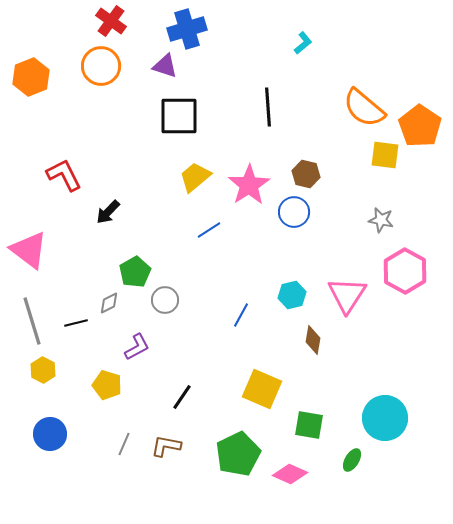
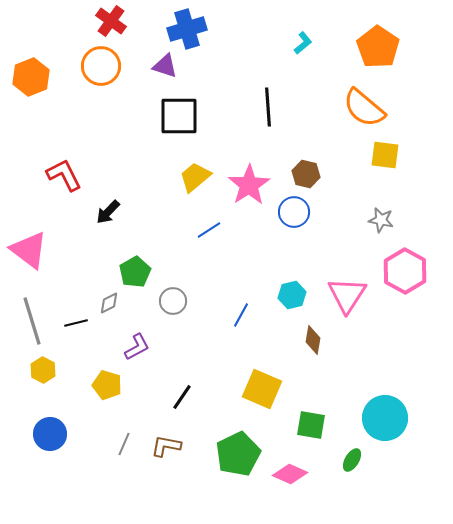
orange pentagon at (420, 126): moved 42 px left, 79 px up
gray circle at (165, 300): moved 8 px right, 1 px down
green square at (309, 425): moved 2 px right
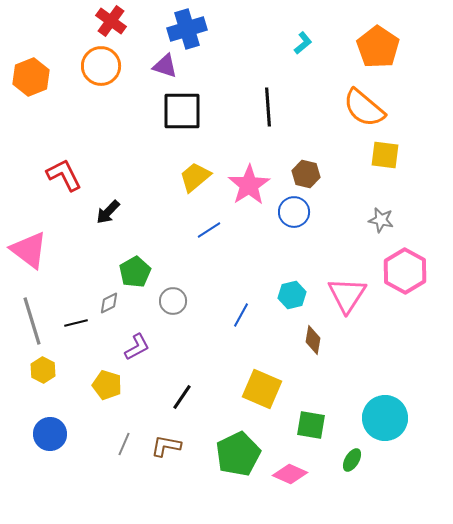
black square at (179, 116): moved 3 px right, 5 px up
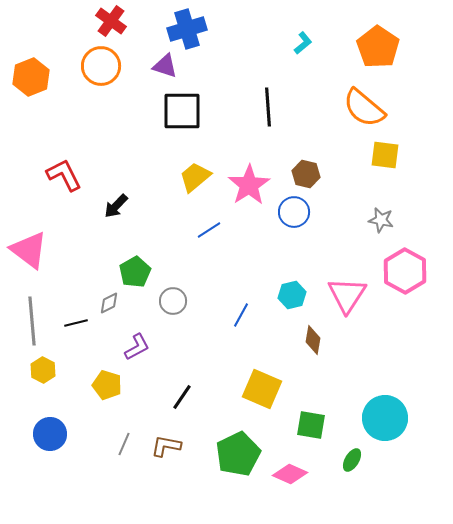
black arrow at (108, 212): moved 8 px right, 6 px up
gray line at (32, 321): rotated 12 degrees clockwise
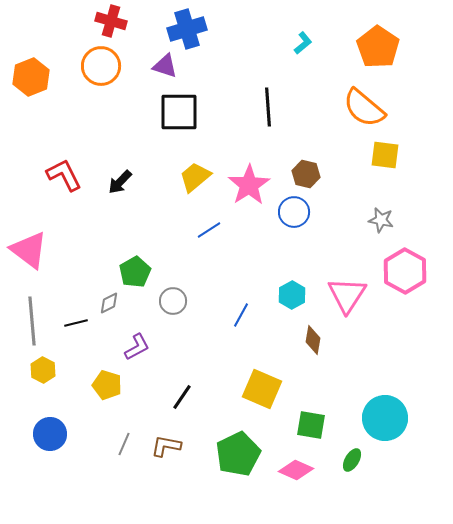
red cross at (111, 21): rotated 20 degrees counterclockwise
black square at (182, 111): moved 3 px left, 1 px down
black arrow at (116, 206): moved 4 px right, 24 px up
cyan hexagon at (292, 295): rotated 16 degrees counterclockwise
pink diamond at (290, 474): moved 6 px right, 4 px up
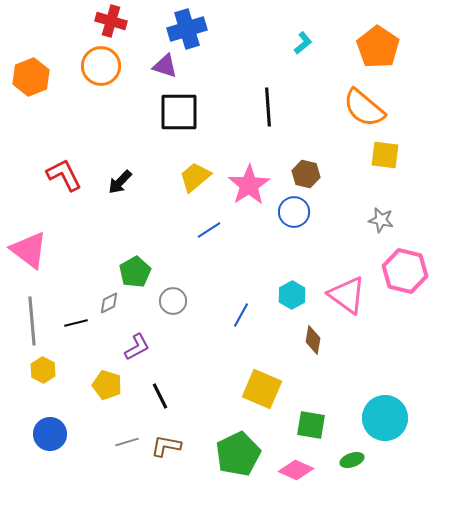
pink hexagon at (405, 271): rotated 15 degrees counterclockwise
pink triangle at (347, 295): rotated 27 degrees counterclockwise
black line at (182, 397): moved 22 px left, 1 px up; rotated 60 degrees counterclockwise
gray line at (124, 444): moved 3 px right, 2 px up; rotated 50 degrees clockwise
green ellipse at (352, 460): rotated 40 degrees clockwise
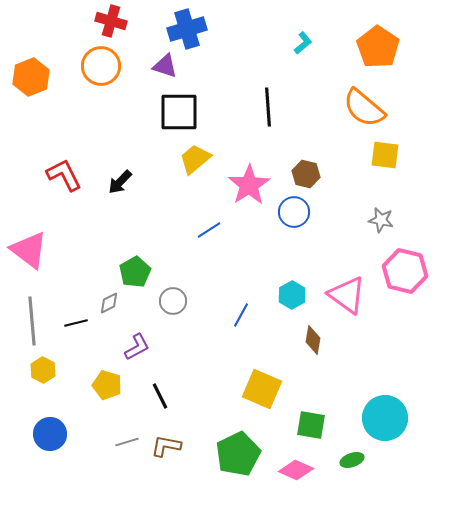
yellow trapezoid at (195, 177): moved 18 px up
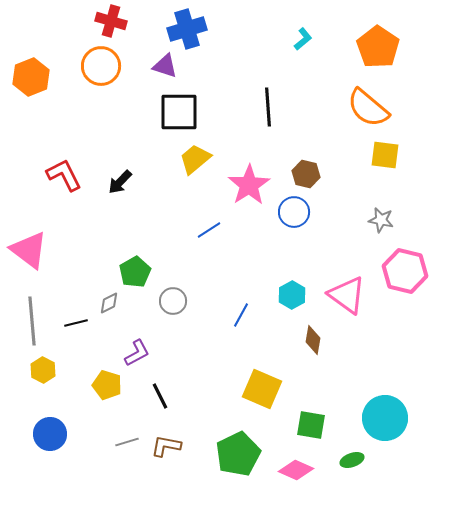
cyan L-shape at (303, 43): moved 4 px up
orange semicircle at (364, 108): moved 4 px right
purple L-shape at (137, 347): moved 6 px down
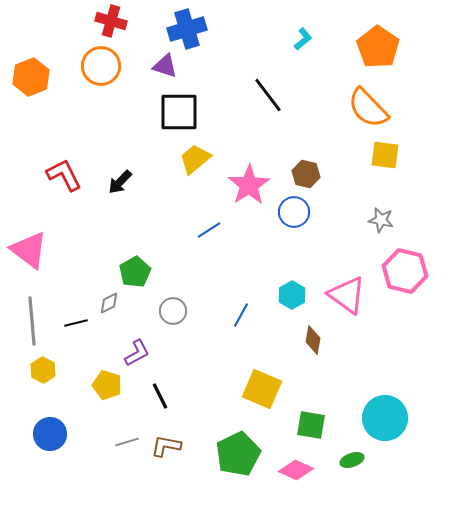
black line at (268, 107): moved 12 px up; rotated 33 degrees counterclockwise
orange semicircle at (368, 108): rotated 6 degrees clockwise
gray circle at (173, 301): moved 10 px down
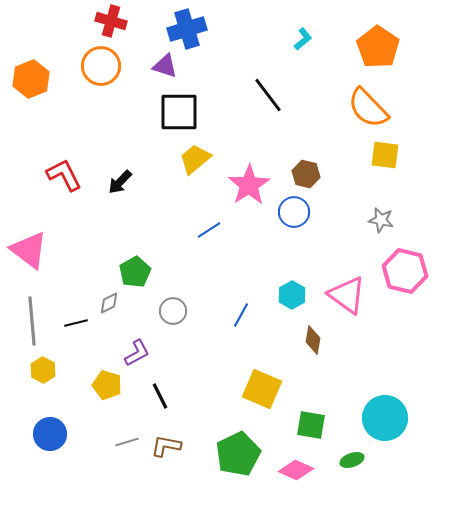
orange hexagon at (31, 77): moved 2 px down
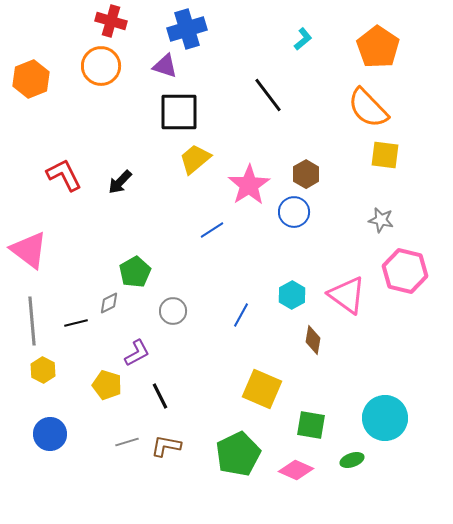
brown hexagon at (306, 174): rotated 16 degrees clockwise
blue line at (209, 230): moved 3 px right
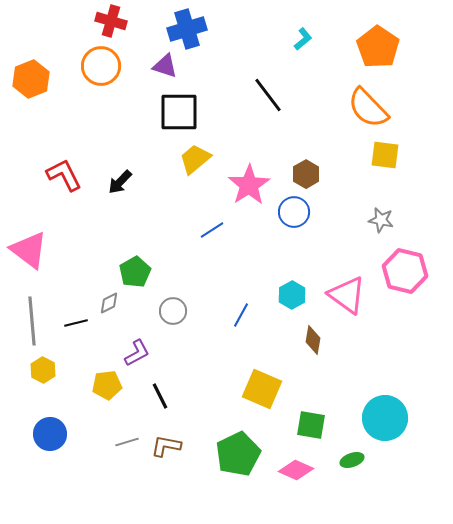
yellow pentagon at (107, 385): rotated 24 degrees counterclockwise
